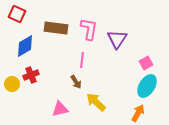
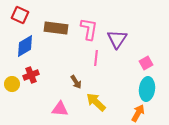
red square: moved 3 px right, 1 px down
pink line: moved 14 px right, 2 px up
cyan ellipse: moved 3 px down; rotated 25 degrees counterclockwise
pink triangle: rotated 18 degrees clockwise
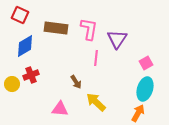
cyan ellipse: moved 2 px left; rotated 10 degrees clockwise
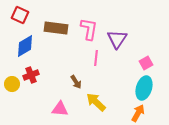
cyan ellipse: moved 1 px left, 1 px up
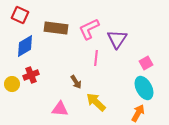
pink L-shape: rotated 125 degrees counterclockwise
cyan ellipse: rotated 45 degrees counterclockwise
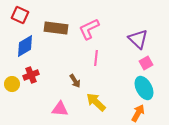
purple triangle: moved 21 px right; rotated 20 degrees counterclockwise
brown arrow: moved 1 px left, 1 px up
